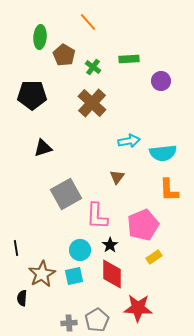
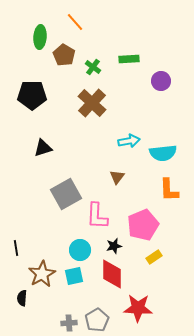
orange line: moved 13 px left
black star: moved 4 px right, 1 px down; rotated 21 degrees clockwise
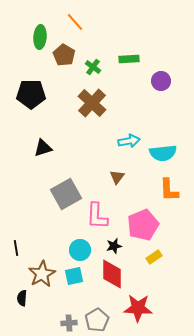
black pentagon: moved 1 px left, 1 px up
